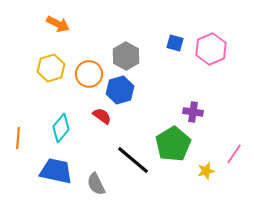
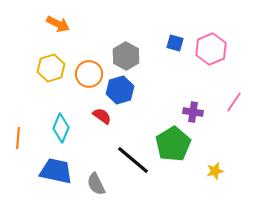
cyan diamond: rotated 16 degrees counterclockwise
pink line: moved 52 px up
yellow star: moved 9 px right
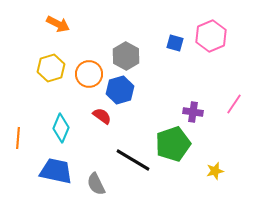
pink hexagon: moved 13 px up
pink line: moved 2 px down
green pentagon: rotated 12 degrees clockwise
black line: rotated 9 degrees counterclockwise
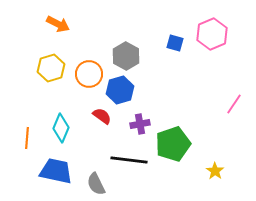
pink hexagon: moved 1 px right, 2 px up
purple cross: moved 53 px left, 12 px down; rotated 18 degrees counterclockwise
orange line: moved 9 px right
black line: moved 4 px left; rotated 24 degrees counterclockwise
yellow star: rotated 24 degrees counterclockwise
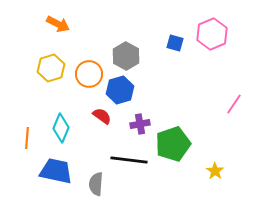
gray semicircle: rotated 30 degrees clockwise
